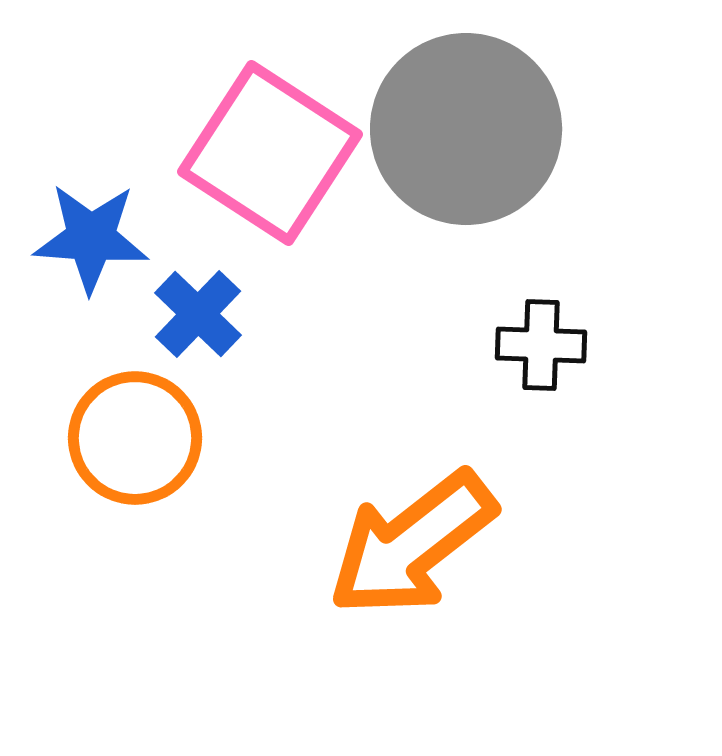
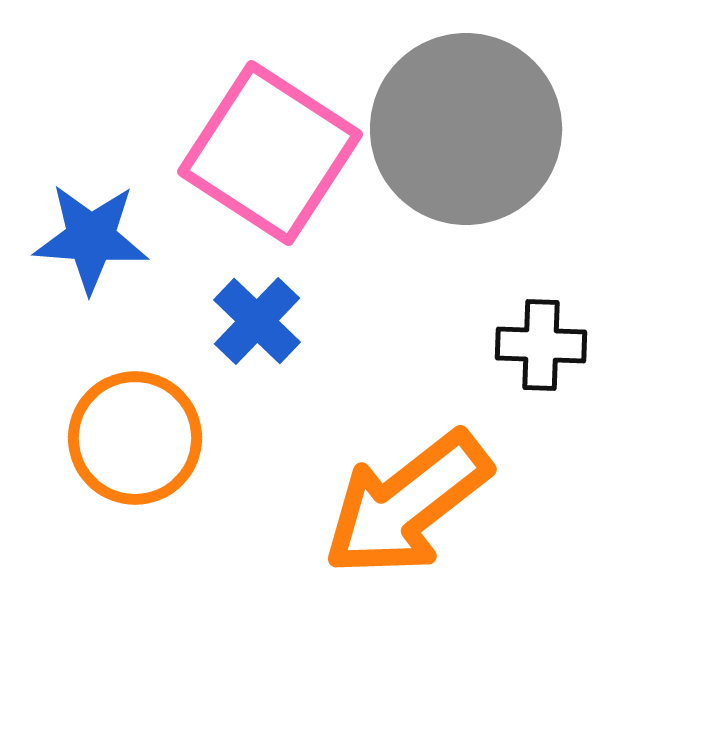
blue cross: moved 59 px right, 7 px down
orange arrow: moved 5 px left, 40 px up
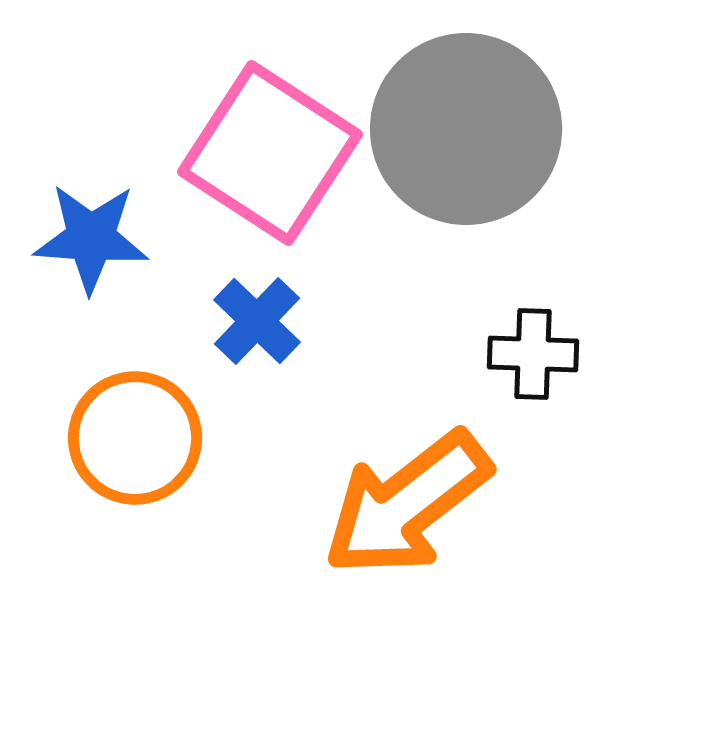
black cross: moved 8 px left, 9 px down
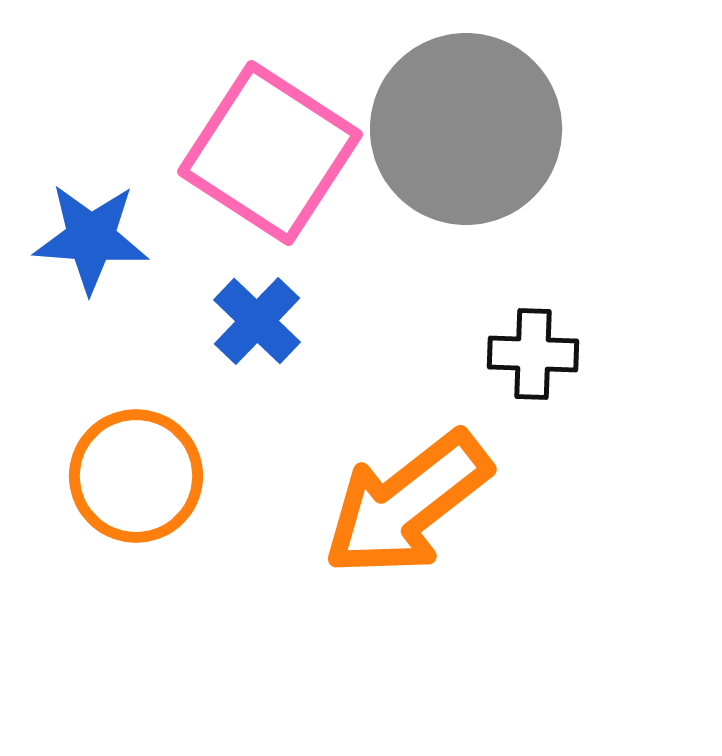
orange circle: moved 1 px right, 38 px down
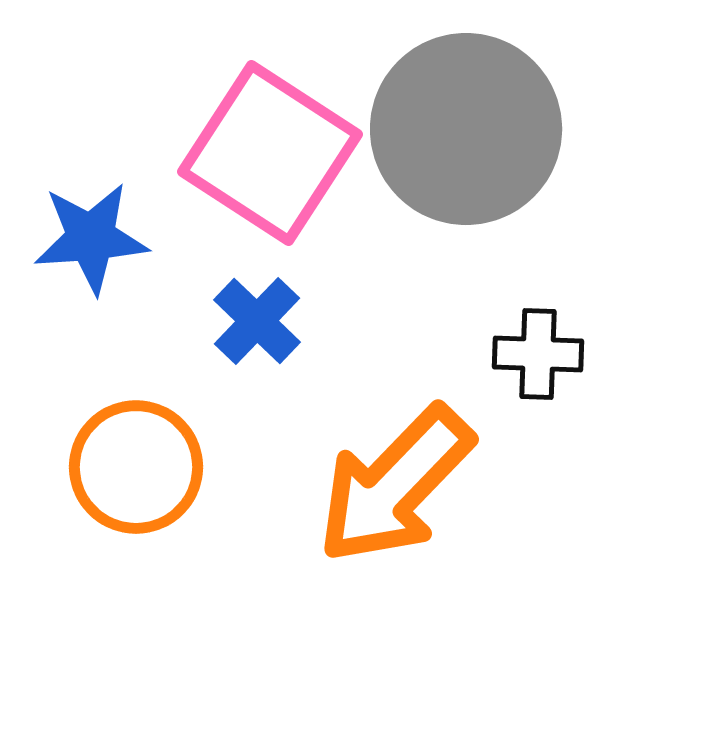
blue star: rotated 8 degrees counterclockwise
black cross: moved 5 px right
orange circle: moved 9 px up
orange arrow: moved 12 px left, 19 px up; rotated 8 degrees counterclockwise
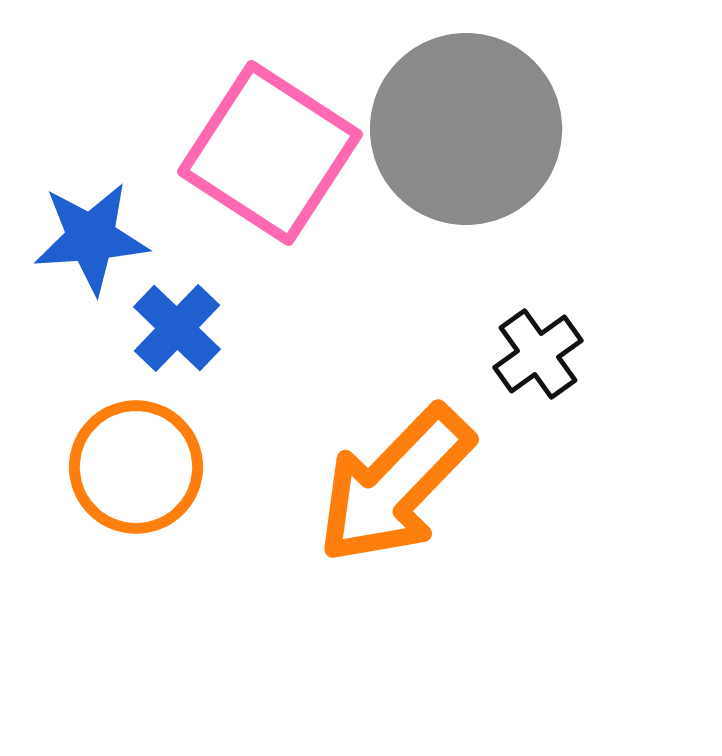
blue cross: moved 80 px left, 7 px down
black cross: rotated 38 degrees counterclockwise
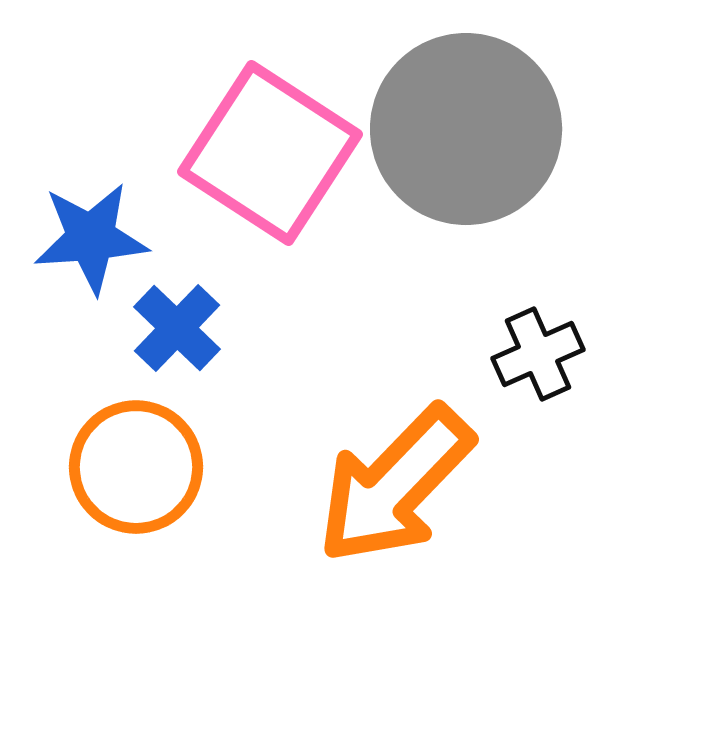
black cross: rotated 12 degrees clockwise
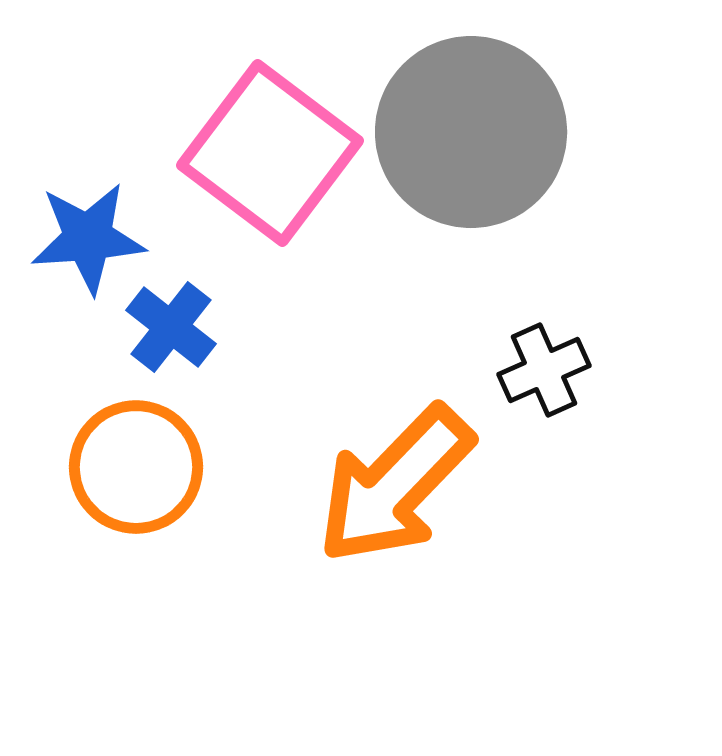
gray circle: moved 5 px right, 3 px down
pink square: rotated 4 degrees clockwise
blue star: moved 3 px left
blue cross: moved 6 px left, 1 px up; rotated 6 degrees counterclockwise
black cross: moved 6 px right, 16 px down
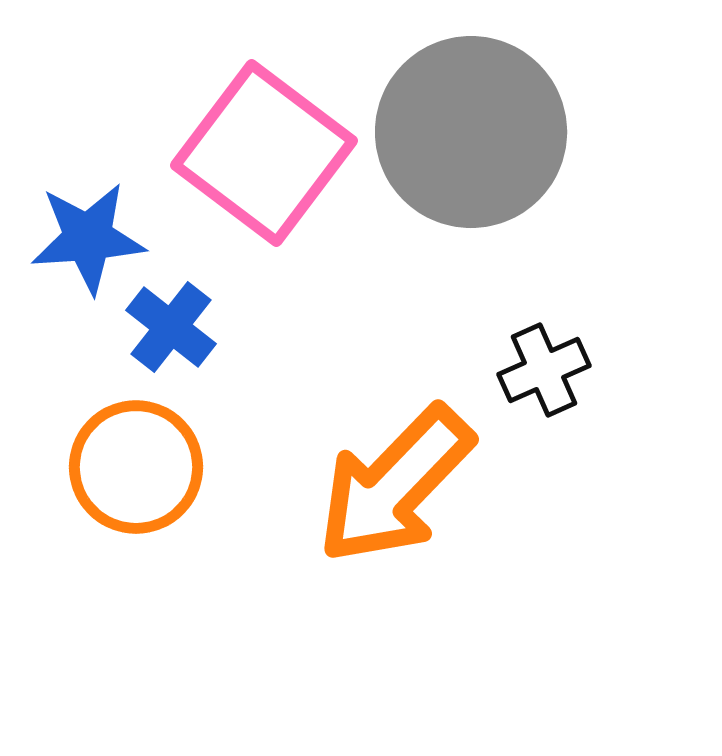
pink square: moved 6 px left
